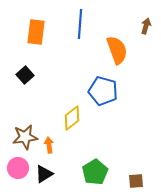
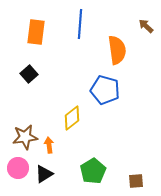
brown arrow: rotated 63 degrees counterclockwise
orange semicircle: rotated 12 degrees clockwise
black square: moved 4 px right, 1 px up
blue pentagon: moved 2 px right, 1 px up
green pentagon: moved 2 px left, 1 px up
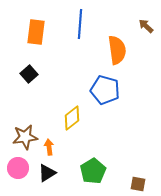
orange arrow: moved 2 px down
black triangle: moved 3 px right, 1 px up
brown square: moved 2 px right, 3 px down; rotated 14 degrees clockwise
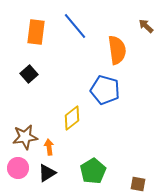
blue line: moved 5 px left, 2 px down; rotated 44 degrees counterclockwise
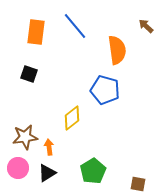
black square: rotated 30 degrees counterclockwise
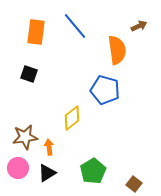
brown arrow: moved 7 px left; rotated 112 degrees clockwise
brown square: moved 4 px left; rotated 28 degrees clockwise
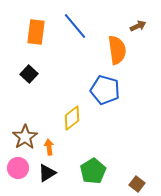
brown arrow: moved 1 px left
black square: rotated 24 degrees clockwise
brown star: rotated 25 degrees counterclockwise
brown square: moved 3 px right
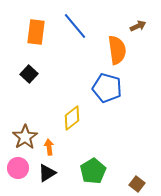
blue pentagon: moved 2 px right, 2 px up
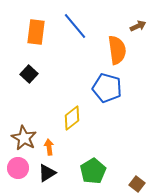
brown star: moved 1 px left, 1 px down; rotated 10 degrees counterclockwise
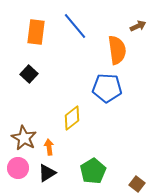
blue pentagon: rotated 12 degrees counterclockwise
